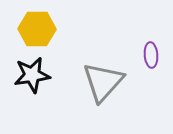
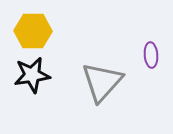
yellow hexagon: moved 4 px left, 2 px down
gray triangle: moved 1 px left
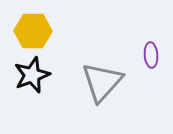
black star: rotated 12 degrees counterclockwise
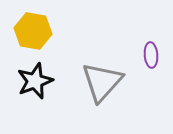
yellow hexagon: rotated 9 degrees clockwise
black star: moved 3 px right, 6 px down
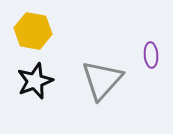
gray triangle: moved 2 px up
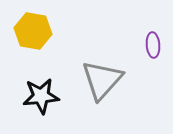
purple ellipse: moved 2 px right, 10 px up
black star: moved 6 px right, 15 px down; rotated 15 degrees clockwise
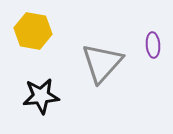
gray triangle: moved 17 px up
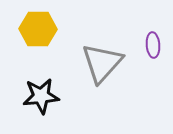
yellow hexagon: moved 5 px right, 2 px up; rotated 9 degrees counterclockwise
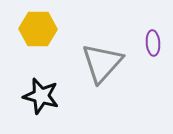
purple ellipse: moved 2 px up
black star: rotated 21 degrees clockwise
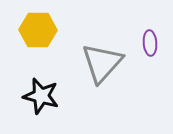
yellow hexagon: moved 1 px down
purple ellipse: moved 3 px left
